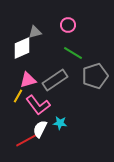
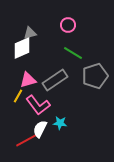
gray triangle: moved 5 px left, 1 px down
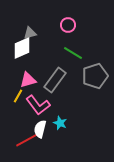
gray rectangle: rotated 20 degrees counterclockwise
cyan star: rotated 16 degrees clockwise
white semicircle: rotated 12 degrees counterclockwise
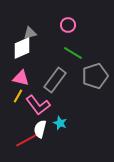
pink triangle: moved 7 px left, 2 px up; rotated 30 degrees clockwise
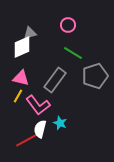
white diamond: moved 1 px up
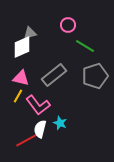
green line: moved 12 px right, 7 px up
gray rectangle: moved 1 px left, 5 px up; rotated 15 degrees clockwise
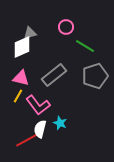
pink circle: moved 2 px left, 2 px down
